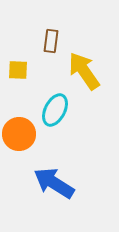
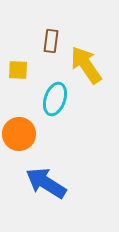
yellow arrow: moved 2 px right, 6 px up
cyan ellipse: moved 11 px up; rotated 8 degrees counterclockwise
blue arrow: moved 8 px left
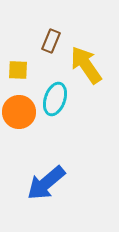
brown rectangle: rotated 15 degrees clockwise
orange circle: moved 22 px up
blue arrow: rotated 72 degrees counterclockwise
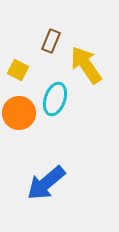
yellow square: rotated 25 degrees clockwise
orange circle: moved 1 px down
